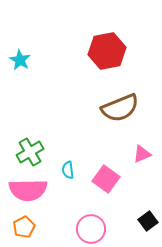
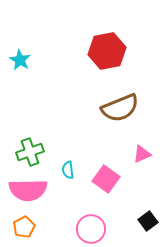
green cross: rotated 12 degrees clockwise
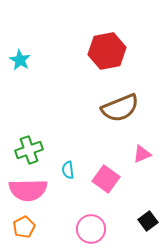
green cross: moved 1 px left, 2 px up
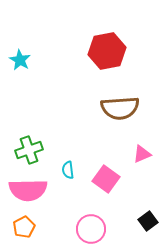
brown semicircle: rotated 18 degrees clockwise
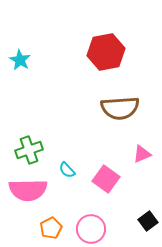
red hexagon: moved 1 px left, 1 px down
cyan semicircle: moved 1 px left; rotated 36 degrees counterclockwise
orange pentagon: moved 27 px right, 1 px down
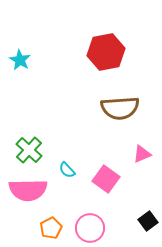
green cross: rotated 28 degrees counterclockwise
pink circle: moved 1 px left, 1 px up
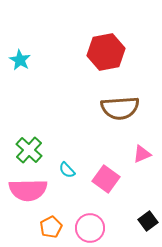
orange pentagon: moved 1 px up
